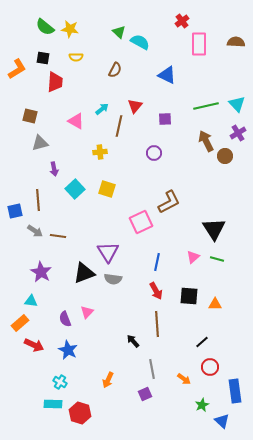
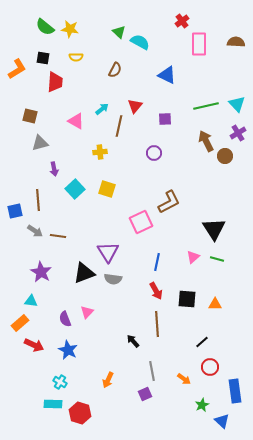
black square at (189, 296): moved 2 px left, 3 px down
gray line at (152, 369): moved 2 px down
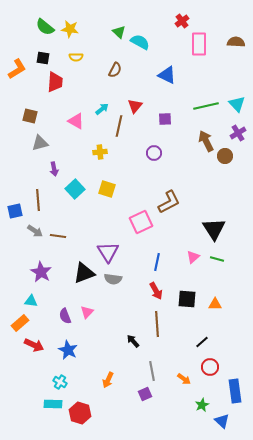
purple semicircle at (65, 319): moved 3 px up
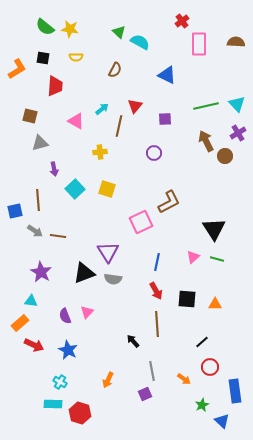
red trapezoid at (55, 82): moved 4 px down
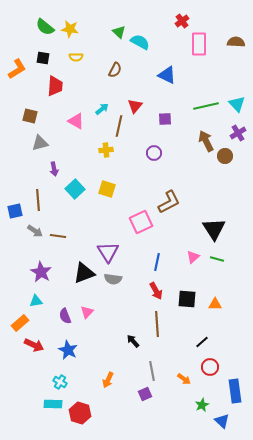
yellow cross at (100, 152): moved 6 px right, 2 px up
cyan triangle at (31, 301): moved 5 px right; rotated 16 degrees counterclockwise
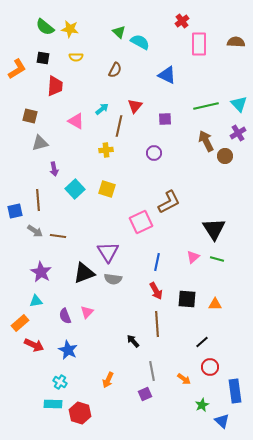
cyan triangle at (237, 104): moved 2 px right
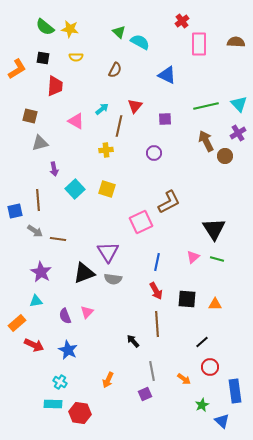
brown line at (58, 236): moved 3 px down
orange rectangle at (20, 323): moved 3 px left
red hexagon at (80, 413): rotated 10 degrees counterclockwise
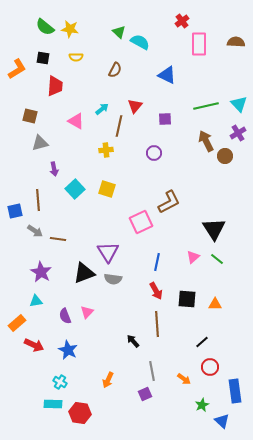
green line at (217, 259): rotated 24 degrees clockwise
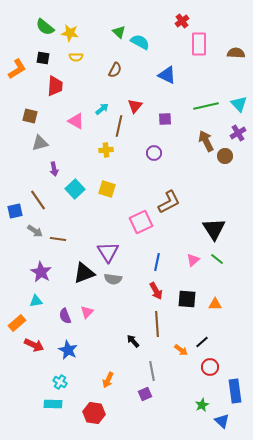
yellow star at (70, 29): moved 4 px down
brown semicircle at (236, 42): moved 11 px down
brown line at (38, 200): rotated 30 degrees counterclockwise
pink triangle at (193, 257): moved 3 px down
orange arrow at (184, 379): moved 3 px left, 29 px up
red hexagon at (80, 413): moved 14 px right
